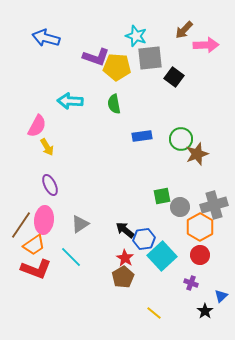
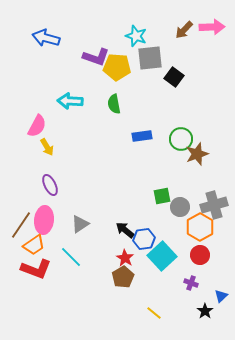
pink arrow: moved 6 px right, 18 px up
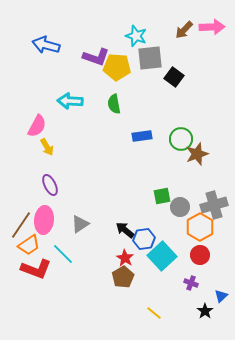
blue arrow: moved 7 px down
orange trapezoid: moved 5 px left
cyan line: moved 8 px left, 3 px up
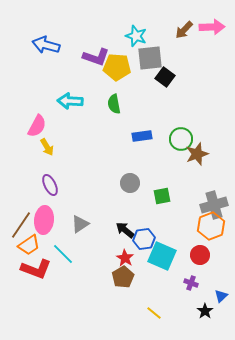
black square: moved 9 px left
gray circle: moved 50 px left, 24 px up
orange hexagon: moved 11 px right, 1 px up; rotated 8 degrees clockwise
cyan square: rotated 24 degrees counterclockwise
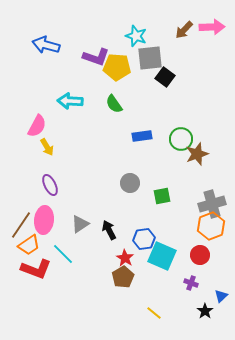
green semicircle: rotated 24 degrees counterclockwise
gray cross: moved 2 px left, 1 px up
black arrow: moved 16 px left; rotated 24 degrees clockwise
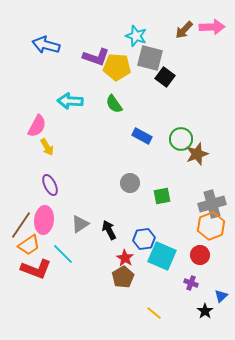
gray square: rotated 20 degrees clockwise
blue rectangle: rotated 36 degrees clockwise
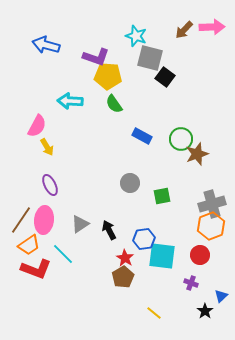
yellow pentagon: moved 9 px left, 9 px down
brown line: moved 5 px up
cyan square: rotated 16 degrees counterclockwise
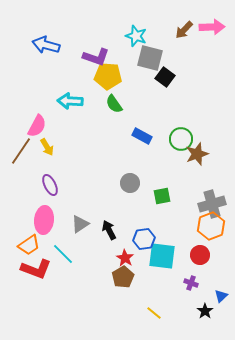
brown line: moved 69 px up
